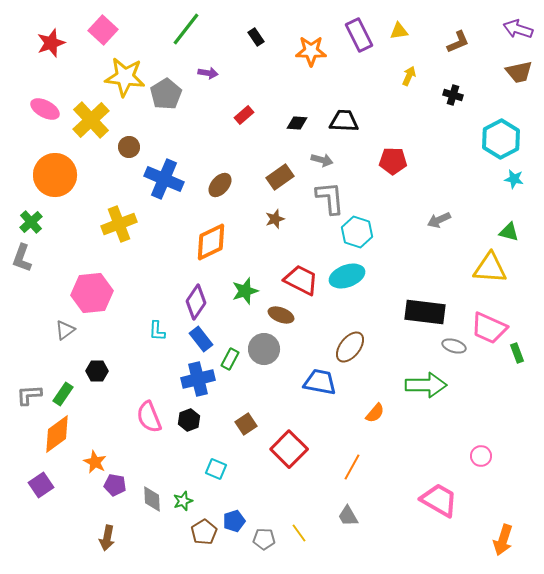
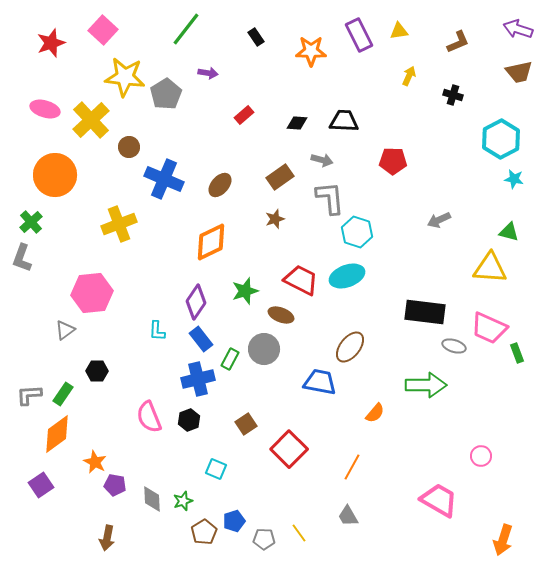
pink ellipse at (45, 109): rotated 12 degrees counterclockwise
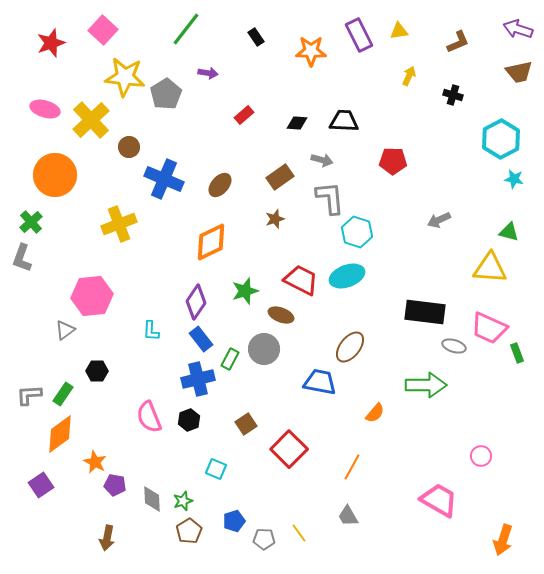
pink hexagon at (92, 293): moved 3 px down
cyan L-shape at (157, 331): moved 6 px left
orange diamond at (57, 434): moved 3 px right
brown pentagon at (204, 532): moved 15 px left, 1 px up
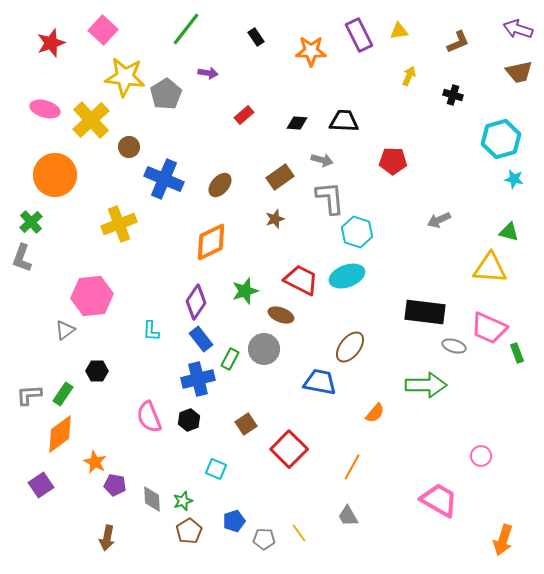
cyan hexagon at (501, 139): rotated 12 degrees clockwise
